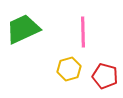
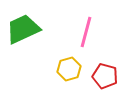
pink line: moved 3 px right; rotated 16 degrees clockwise
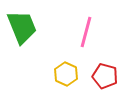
green trapezoid: moved 1 px left, 2 px up; rotated 93 degrees clockwise
yellow hexagon: moved 3 px left, 5 px down; rotated 20 degrees counterclockwise
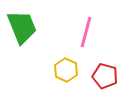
yellow hexagon: moved 4 px up
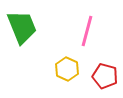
pink line: moved 1 px right, 1 px up
yellow hexagon: moved 1 px right, 1 px up
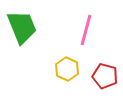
pink line: moved 1 px left, 1 px up
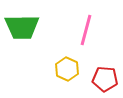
green trapezoid: rotated 111 degrees clockwise
red pentagon: moved 3 px down; rotated 10 degrees counterclockwise
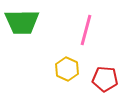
green trapezoid: moved 5 px up
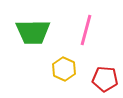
green trapezoid: moved 11 px right, 10 px down
yellow hexagon: moved 3 px left
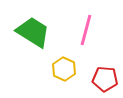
green trapezoid: rotated 147 degrees counterclockwise
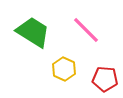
pink line: rotated 60 degrees counterclockwise
